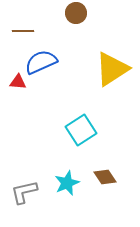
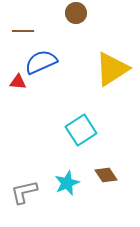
brown diamond: moved 1 px right, 2 px up
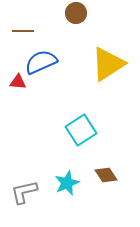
yellow triangle: moved 4 px left, 5 px up
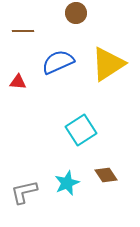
blue semicircle: moved 17 px right
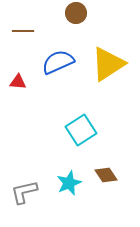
cyan star: moved 2 px right
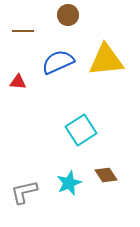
brown circle: moved 8 px left, 2 px down
yellow triangle: moved 2 px left, 4 px up; rotated 27 degrees clockwise
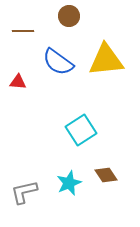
brown circle: moved 1 px right, 1 px down
blue semicircle: rotated 120 degrees counterclockwise
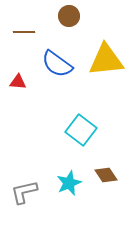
brown line: moved 1 px right, 1 px down
blue semicircle: moved 1 px left, 2 px down
cyan square: rotated 20 degrees counterclockwise
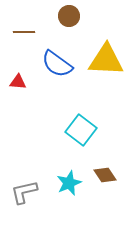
yellow triangle: rotated 9 degrees clockwise
brown diamond: moved 1 px left
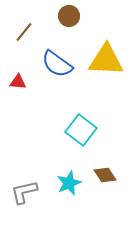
brown line: rotated 50 degrees counterclockwise
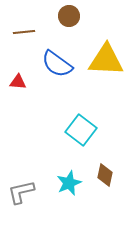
brown line: rotated 45 degrees clockwise
brown diamond: rotated 45 degrees clockwise
gray L-shape: moved 3 px left
